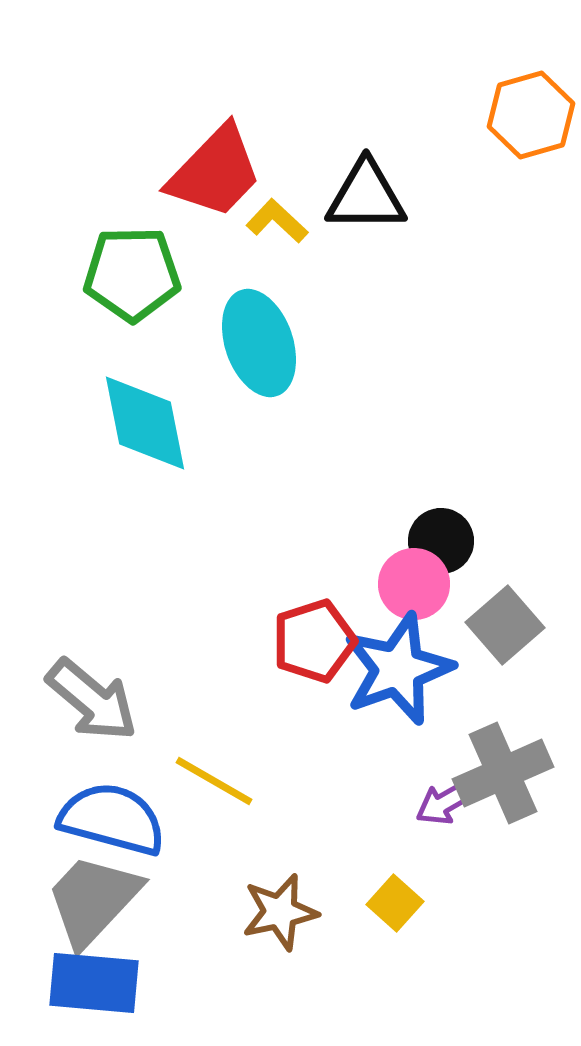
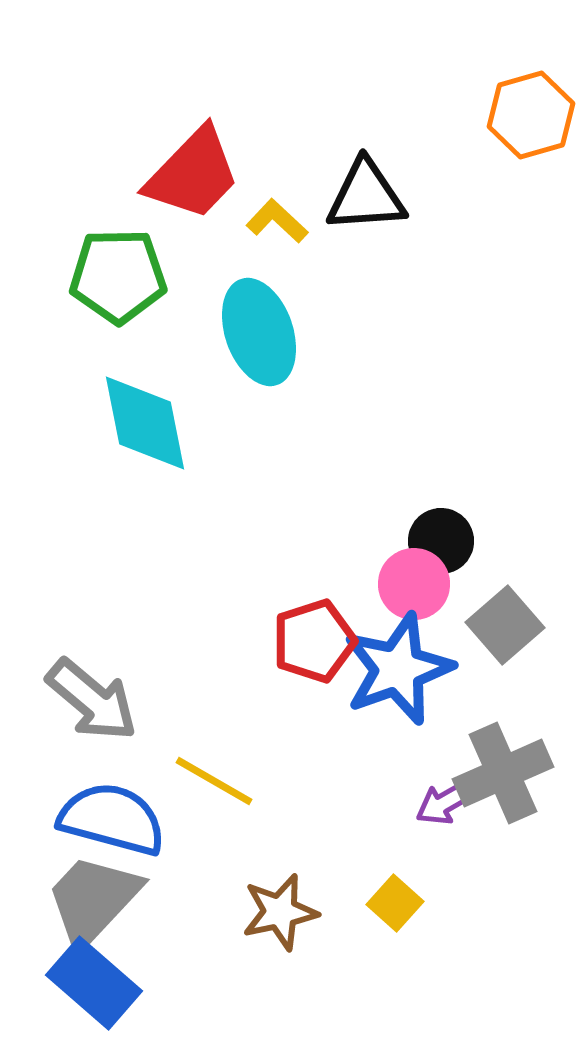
red trapezoid: moved 22 px left, 2 px down
black triangle: rotated 4 degrees counterclockwise
green pentagon: moved 14 px left, 2 px down
cyan ellipse: moved 11 px up
blue rectangle: rotated 36 degrees clockwise
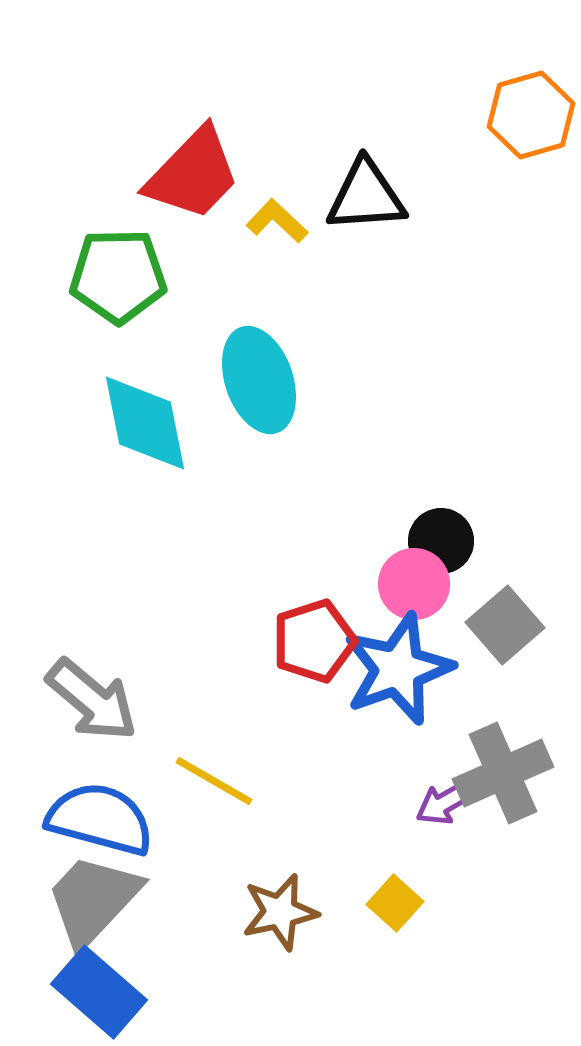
cyan ellipse: moved 48 px down
blue semicircle: moved 12 px left
blue rectangle: moved 5 px right, 9 px down
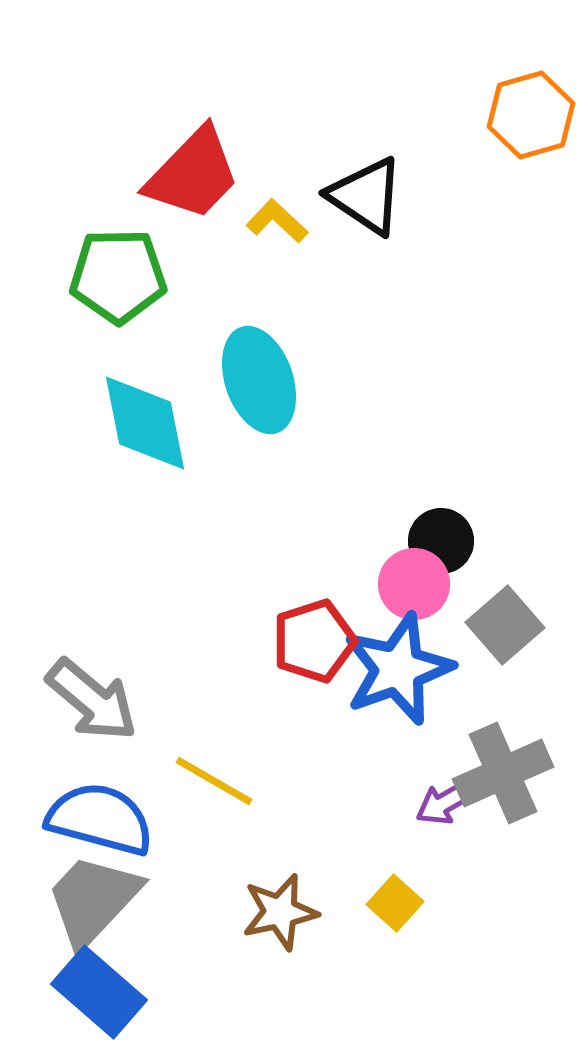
black triangle: rotated 38 degrees clockwise
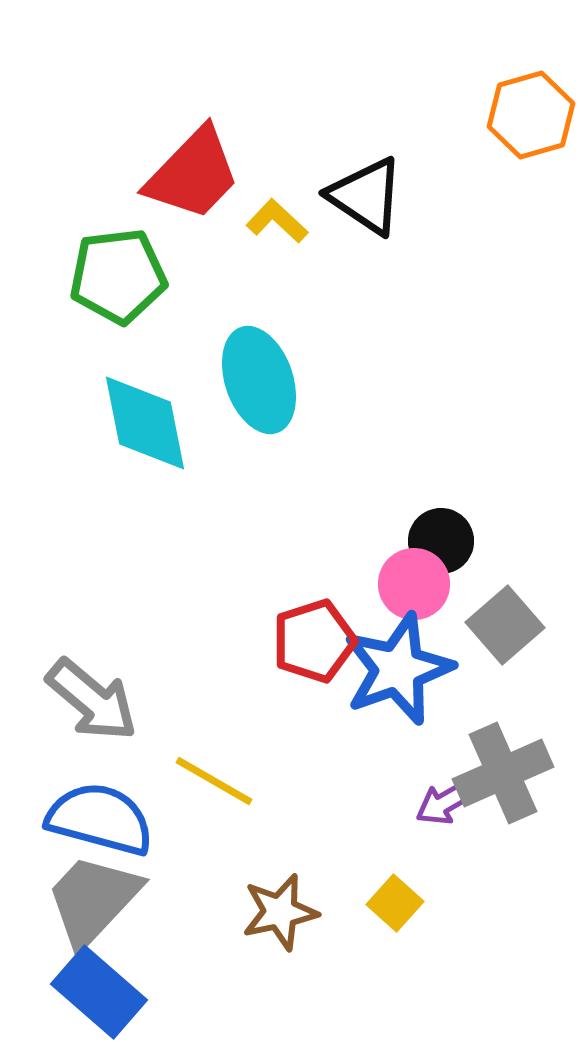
green pentagon: rotated 6 degrees counterclockwise
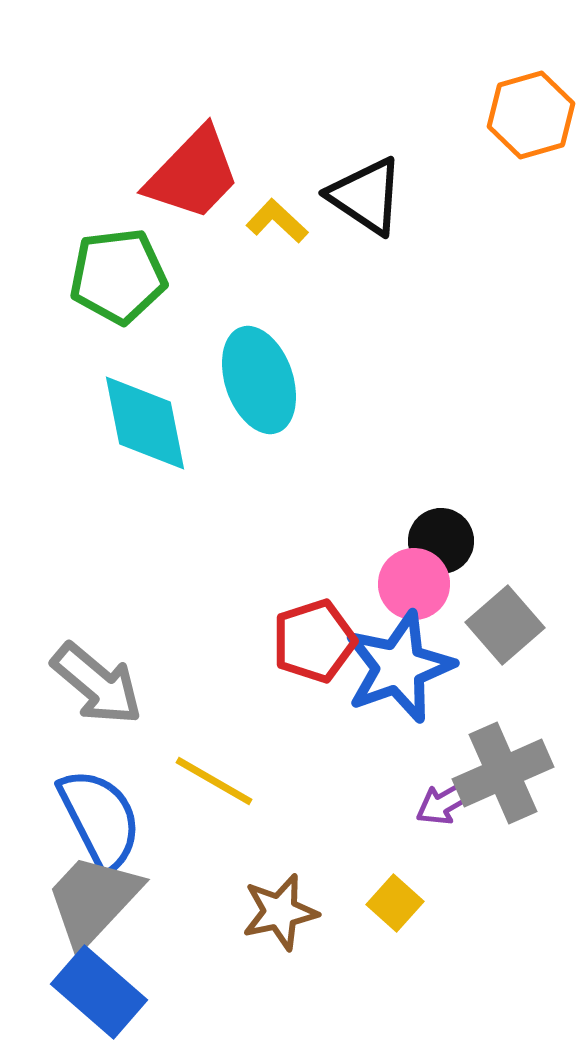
blue star: moved 1 px right, 2 px up
gray arrow: moved 5 px right, 16 px up
blue semicircle: rotated 48 degrees clockwise
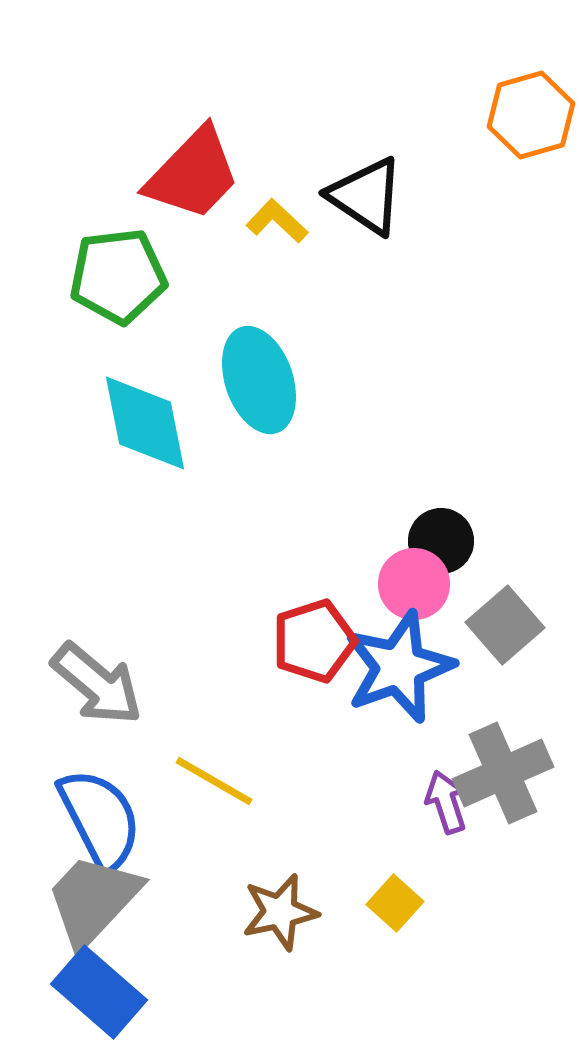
purple arrow: rotated 102 degrees clockwise
